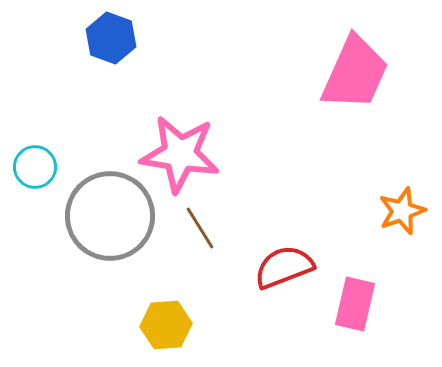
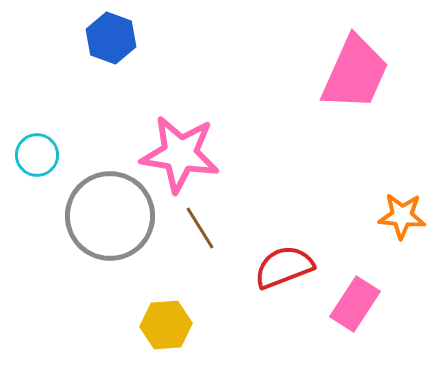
cyan circle: moved 2 px right, 12 px up
orange star: moved 5 px down; rotated 24 degrees clockwise
pink rectangle: rotated 20 degrees clockwise
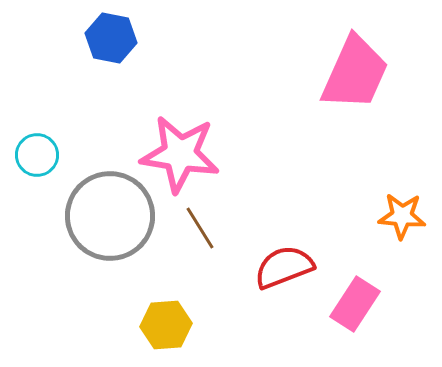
blue hexagon: rotated 9 degrees counterclockwise
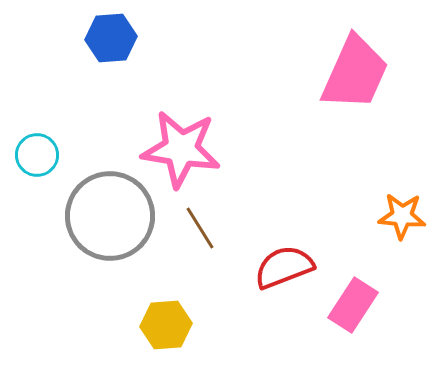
blue hexagon: rotated 15 degrees counterclockwise
pink star: moved 1 px right, 5 px up
pink rectangle: moved 2 px left, 1 px down
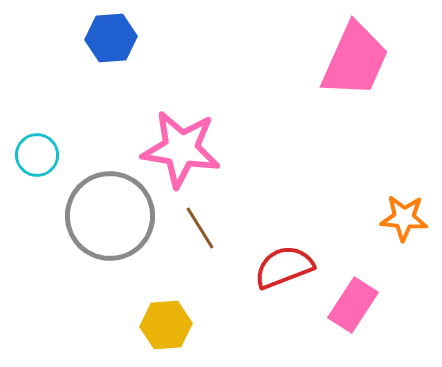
pink trapezoid: moved 13 px up
orange star: moved 2 px right, 2 px down
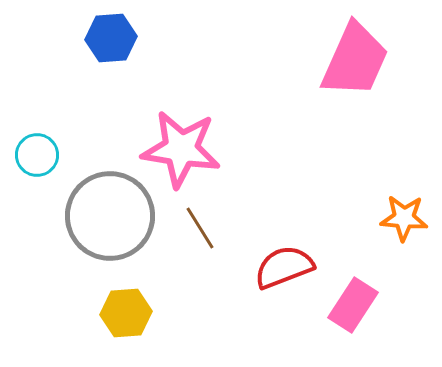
yellow hexagon: moved 40 px left, 12 px up
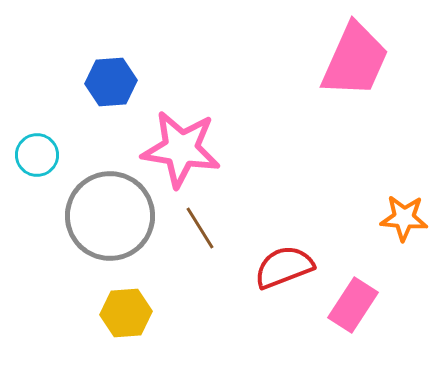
blue hexagon: moved 44 px down
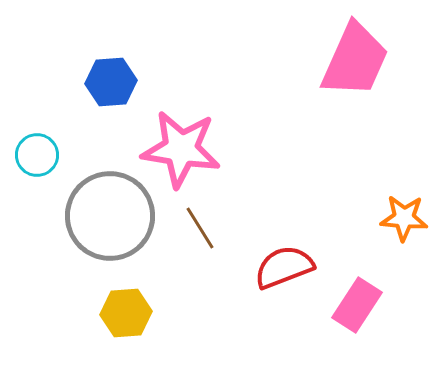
pink rectangle: moved 4 px right
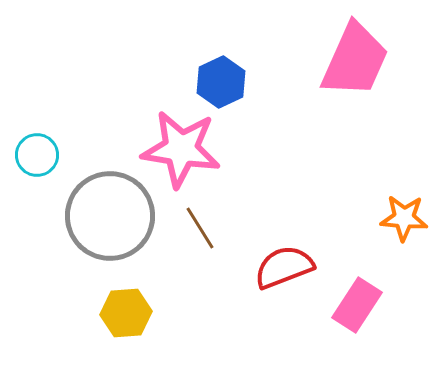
blue hexagon: moved 110 px right; rotated 21 degrees counterclockwise
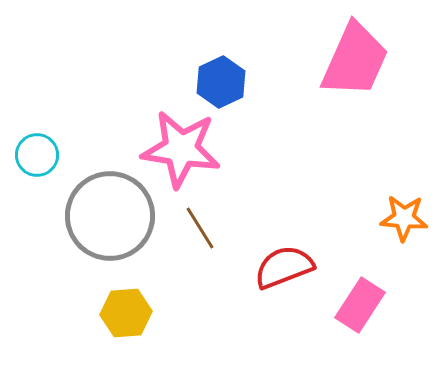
pink rectangle: moved 3 px right
